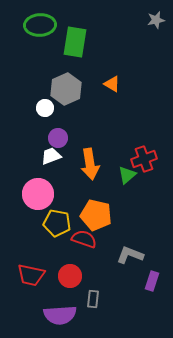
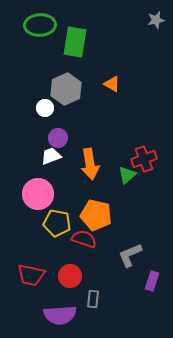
gray L-shape: rotated 44 degrees counterclockwise
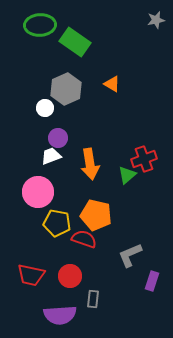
green rectangle: rotated 64 degrees counterclockwise
pink circle: moved 2 px up
